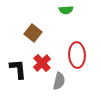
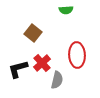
black L-shape: rotated 100 degrees counterclockwise
gray semicircle: moved 2 px left, 1 px up
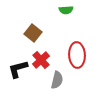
red cross: moved 1 px left, 3 px up
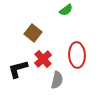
green semicircle: rotated 32 degrees counterclockwise
red cross: moved 2 px right, 1 px up
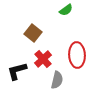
black L-shape: moved 1 px left, 2 px down
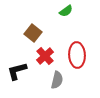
green semicircle: moved 1 px down
red cross: moved 2 px right, 3 px up
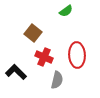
red cross: moved 1 px left, 1 px down; rotated 24 degrees counterclockwise
black L-shape: moved 1 px left, 1 px down; rotated 60 degrees clockwise
